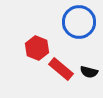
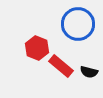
blue circle: moved 1 px left, 2 px down
red rectangle: moved 3 px up
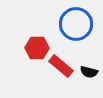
blue circle: moved 2 px left
red hexagon: rotated 20 degrees counterclockwise
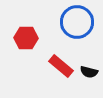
blue circle: moved 1 px right, 2 px up
red hexagon: moved 11 px left, 10 px up
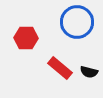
red rectangle: moved 1 px left, 2 px down
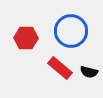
blue circle: moved 6 px left, 9 px down
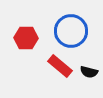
red rectangle: moved 2 px up
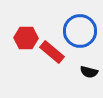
blue circle: moved 9 px right
red rectangle: moved 8 px left, 14 px up
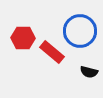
red hexagon: moved 3 px left
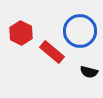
red hexagon: moved 2 px left, 5 px up; rotated 25 degrees clockwise
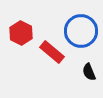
blue circle: moved 1 px right
black semicircle: rotated 54 degrees clockwise
